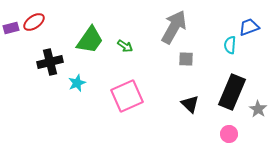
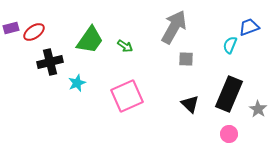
red ellipse: moved 10 px down
cyan semicircle: rotated 18 degrees clockwise
black rectangle: moved 3 px left, 2 px down
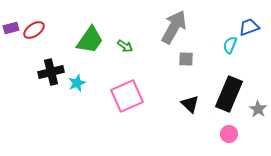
red ellipse: moved 2 px up
black cross: moved 1 px right, 10 px down
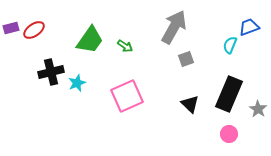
gray square: rotated 21 degrees counterclockwise
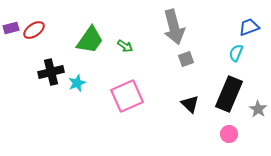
gray arrow: rotated 136 degrees clockwise
cyan semicircle: moved 6 px right, 8 px down
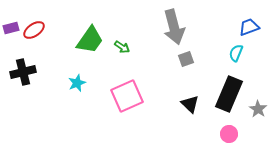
green arrow: moved 3 px left, 1 px down
black cross: moved 28 px left
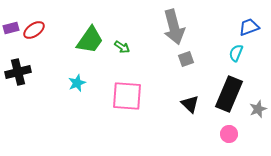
black cross: moved 5 px left
pink square: rotated 28 degrees clockwise
gray star: rotated 18 degrees clockwise
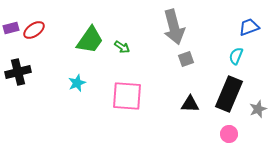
cyan semicircle: moved 3 px down
black triangle: rotated 42 degrees counterclockwise
